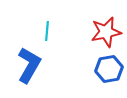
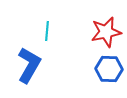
blue hexagon: rotated 12 degrees clockwise
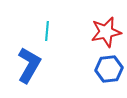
blue hexagon: rotated 8 degrees counterclockwise
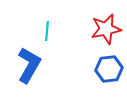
red star: moved 3 px up
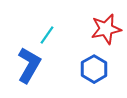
cyan line: moved 4 px down; rotated 30 degrees clockwise
blue hexagon: moved 15 px left; rotated 24 degrees counterclockwise
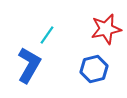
blue hexagon: rotated 16 degrees clockwise
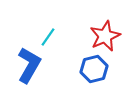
red star: moved 1 px left, 7 px down; rotated 12 degrees counterclockwise
cyan line: moved 1 px right, 2 px down
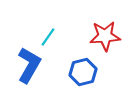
red star: rotated 20 degrees clockwise
blue hexagon: moved 11 px left, 3 px down
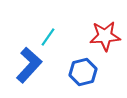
blue L-shape: rotated 12 degrees clockwise
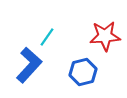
cyan line: moved 1 px left
